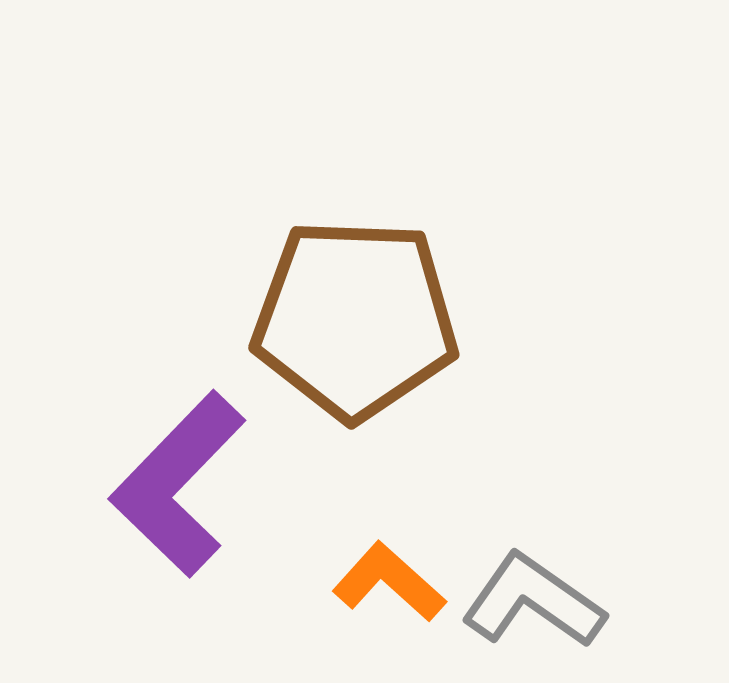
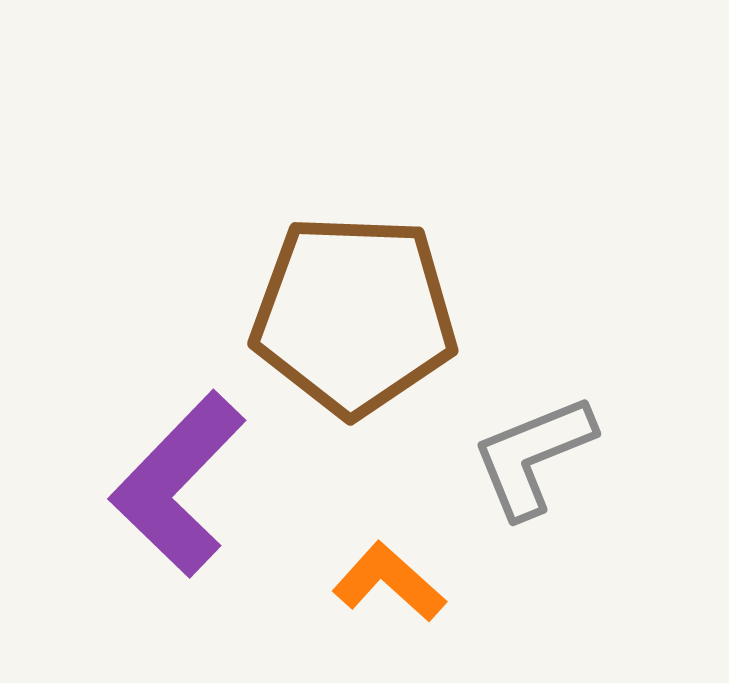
brown pentagon: moved 1 px left, 4 px up
gray L-shape: moved 145 px up; rotated 57 degrees counterclockwise
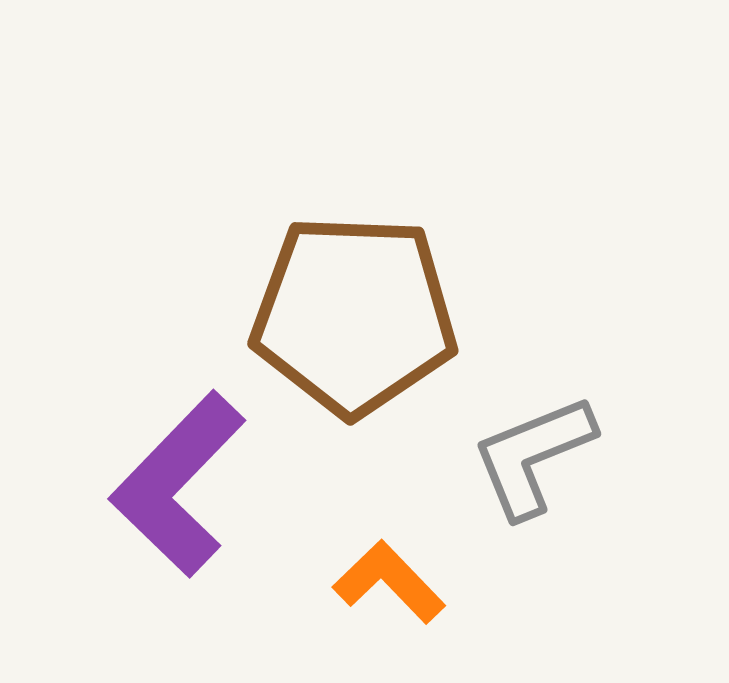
orange L-shape: rotated 4 degrees clockwise
